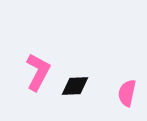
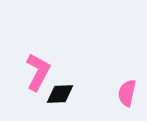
black diamond: moved 15 px left, 8 px down
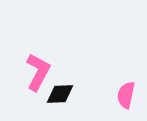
pink semicircle: moved 1 px left, 2 px down
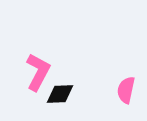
pink semicircle: moved 5 px up
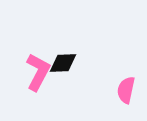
black diamond: moved 3 px right, 31 px up
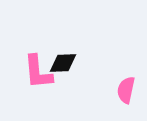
pink L-shape: rotated 147 degrees clockwise
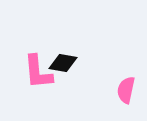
black diamond: rotated 12 degrees clockwise
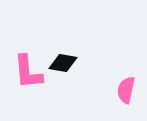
pink L-shape: moved 10 px left
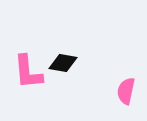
pink semicircle: moved 1 px down
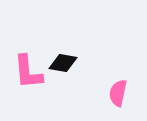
pink semicircle: moved 8 px left, 2 px down
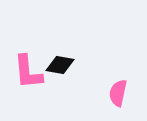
black diamond: moved 3 px left, 2 px down
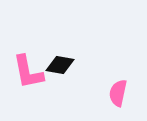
pink L-shape: rotated 6 degrees counterclockwise
